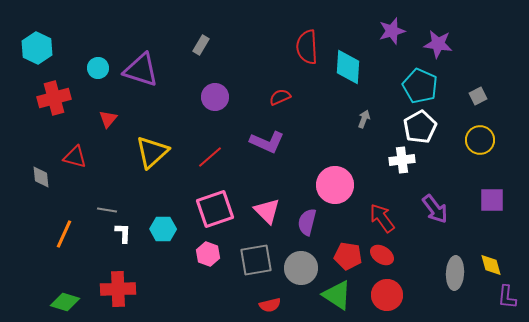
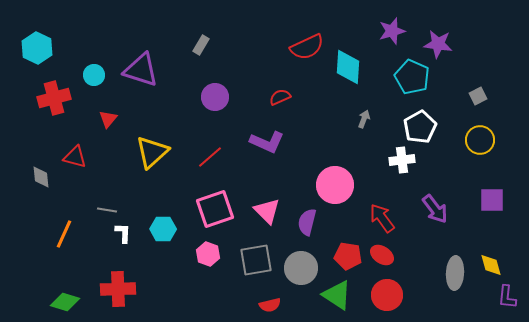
red semicircle at (307, 47): rotated 112 degrees counterclockwise
cyan circle at (98, 68): moved 4 px left, 7 px down
cyan pentagon at (420, 86): moved 8 px left, 9 px up
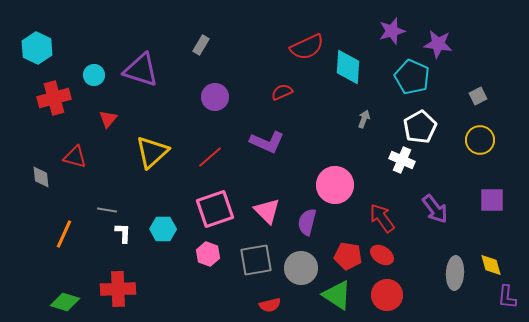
red semicircle at (280, 97): moved 2 px right, 5 px up
white cross at (402, 160): rotated 30 degrees clockwise
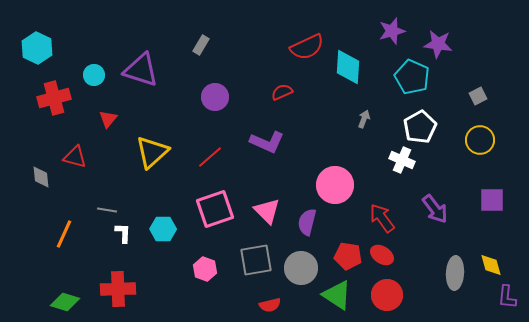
pink hexagon at (208, 254): moved 3 px left, 15 px down
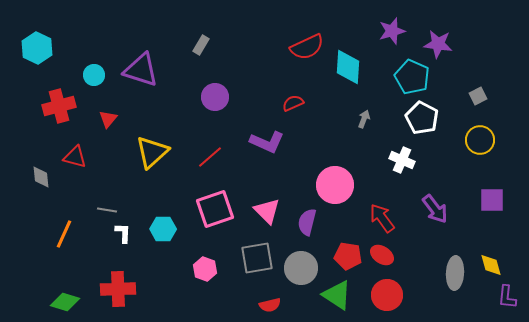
red semicircle at (282, 92): moved 11 px right, 11 px down
red cross at (54, 98): moved 5 px right, 8 px down
white pentagon at (420, 127): moved 2 px right, 9 px up; rotated 16 degrees counterclockwise
gray square at (256, 260): moved 1 px right, 2 px up
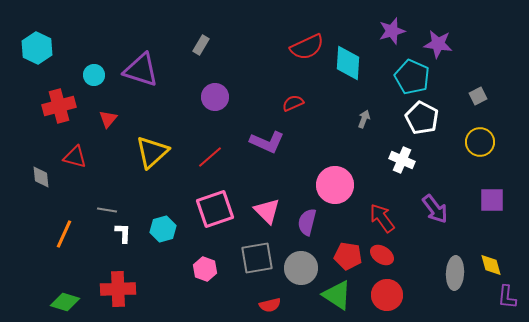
cyan diamond at (348, 67): moved 4 px up
yellow circle at (480, 140): moved 2 px down
cyan hexagon at (163, 229): rotated 15 degrees counterclockwise
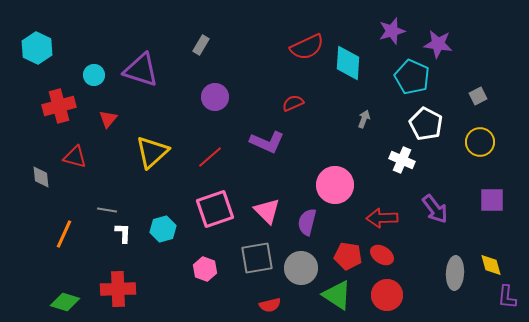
white pentagon at (422, 118): moved 4 px right, 6 px down
red arrow at (382, 218): rotated 56 degrees counterclockwise
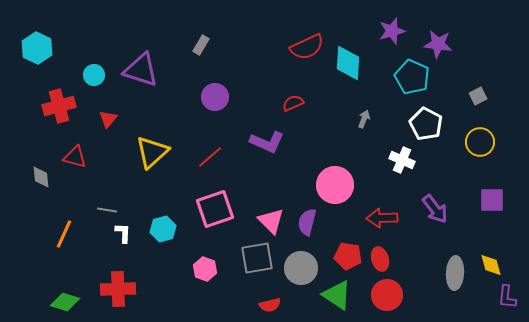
pink triangle at (267, 211): moved 4 px right, 10 px down
red ellipse at (382, 255): moved 2 px left, 4 px down; rotated 40 degrees clockwise
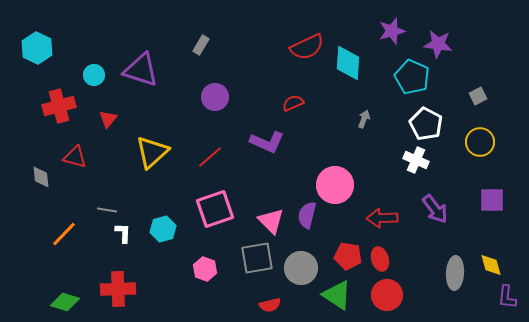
white cross at (402, 160): moved 14 px right
purple semicircle at (307, 222): moved 7 px up
orange line at (64, 234): rotated 20 degrees clockwise
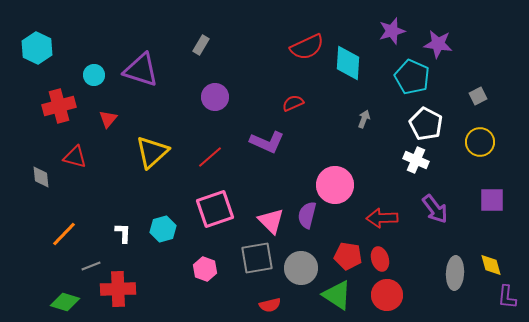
gray line at (107, 210): moved 16 px left, 56 px down; rotated 30 degrees counterclockwise
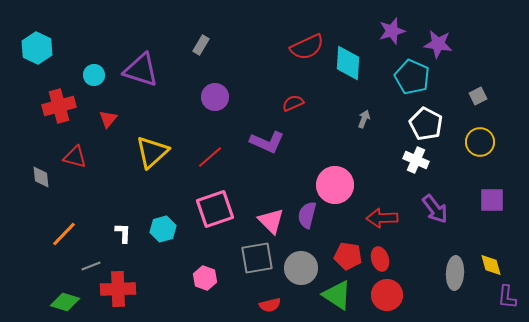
pink hexagon at (205, 269): moved 9 px down
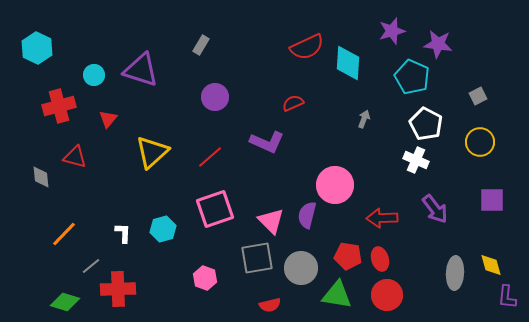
gray line at (91, 266): rotated 18 degrees counterclockwise
green triangle at (337, 295): rotated 24 degrees counterclockwise
